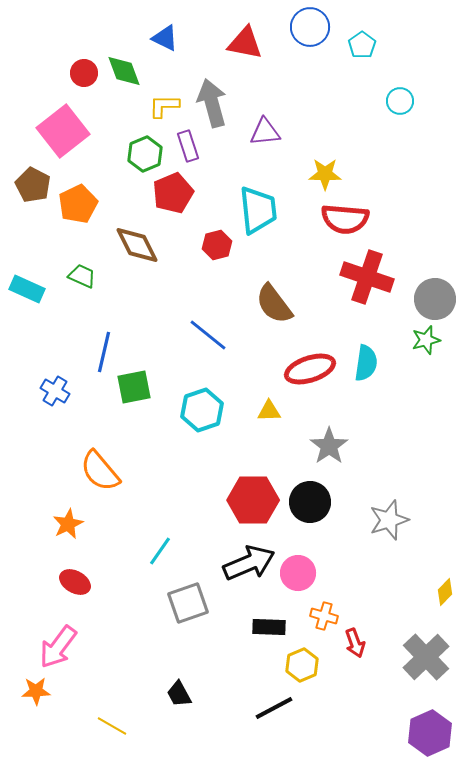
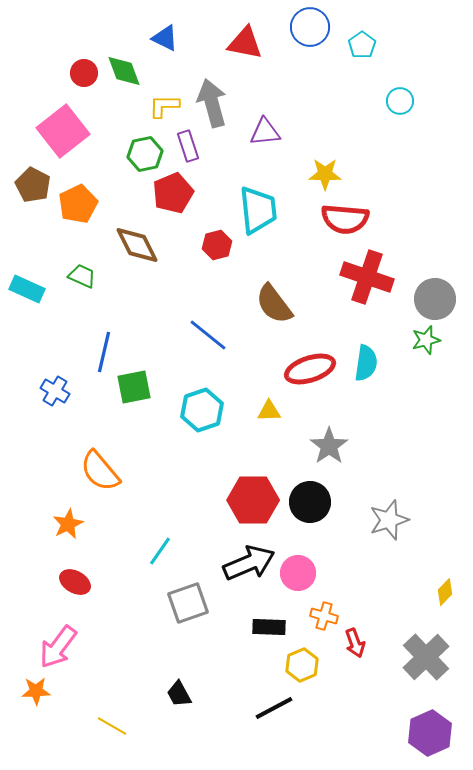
green hexagon at (145, 154): rotated 12 degrees clockwise
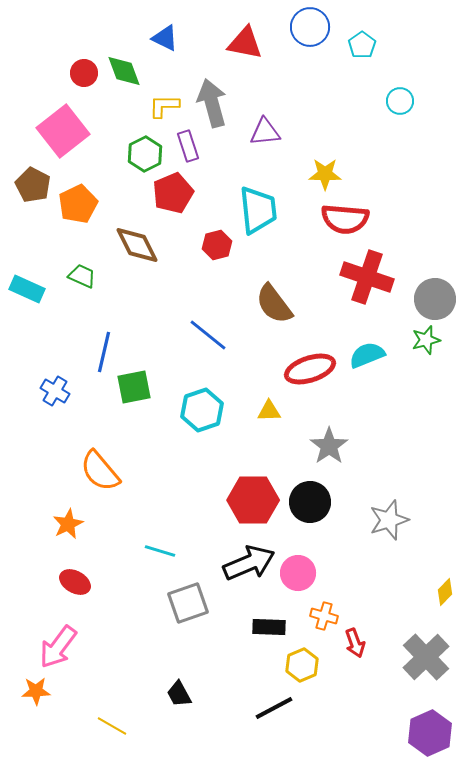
green hexagon at (145, 154): rotated 16 degrees counterclockwise
cyan semicircle at (366, 363): moved 1 px right, 8 px up; rotated 120 degrees counterclockwise
cyan line at (160, 551): rotated 72 degrees clockwise
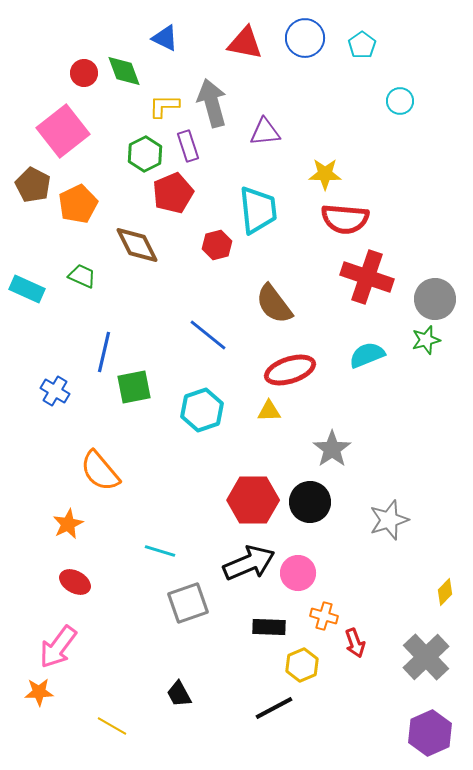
blue circle at (310, 27): moved 5 px left, 11 px down
red ellipse at (310, 369): moved 20 px left, 1 px down
gray star at (329, 446): moved 3 px right, 3 px down
orange star at (36, 691): moved 3 px right, 1 px down
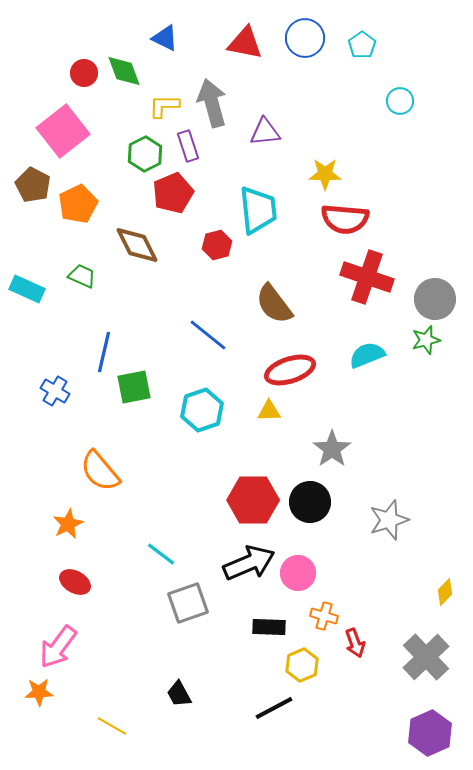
cyan line at (160, 551): moved 1 px right, 3 px down; rotated 20 degrees clockwise
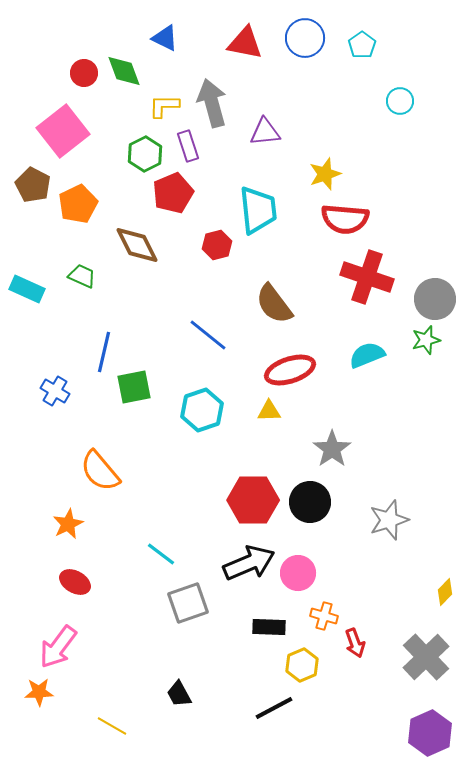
yellow star at (325, 174): rotated 20 degrees counterclockwise
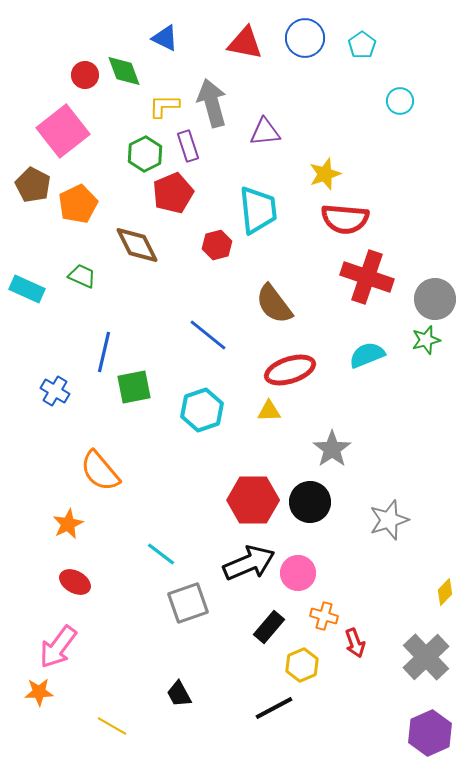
red circle at (84, 73): moved 1 px right, 2 px down
black rectangle at (269, 627): rotated 52 degrees counterclockwise
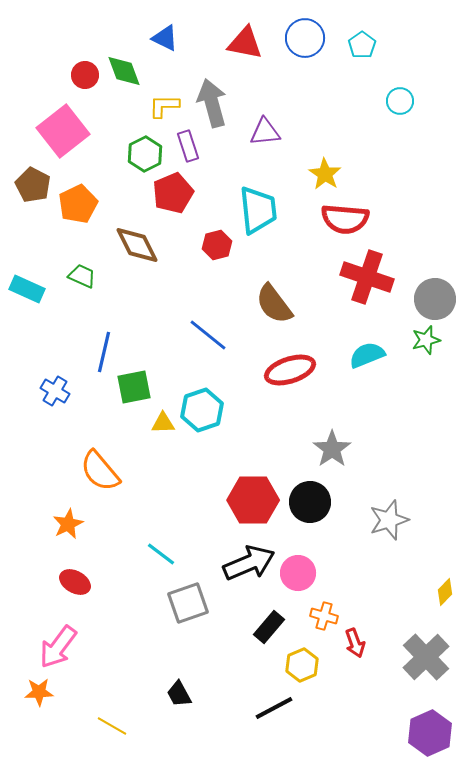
yellow star at (325, 174): rotated 20 degrees counterclockwise
yellow triangle at (269, 411): moved 106 px left, 12 px down
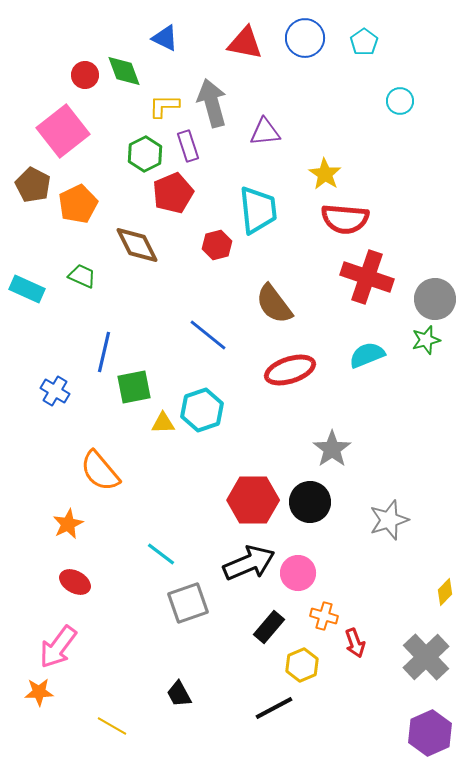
cyan pentagon at (362, 45): moved 2 px right, 3 px up
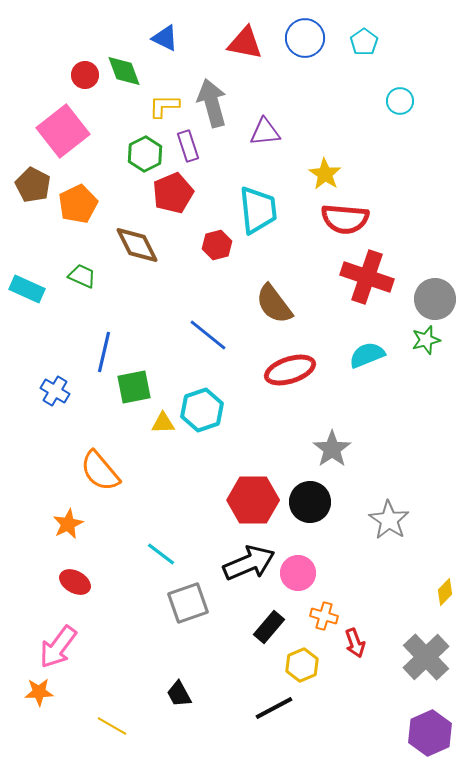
gray star at (389, 520): rotated 21 degrees counterclockwise
